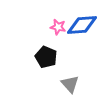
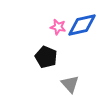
blue diamond: rotated 8 degrees counterclockwise
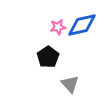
pink star: rotated 21 degrees counterclockwise
black pentagon: moved 2 px right; rotated 15 degrees clockwise
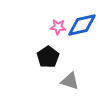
pink star: rotated 14 degrees clockwise
gray triangle: moved 3 px up; rotated 30 degrees counterclockwise
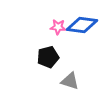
blue diamond: rotated 20 degrees clockwise
black pentagon: rotated 20 degrees clockwise
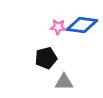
black pentagon: moved 2 px left, 1 px down
gray triangle: moved 6 px left, 1 px down; rotated 18 degrees counterclockwise
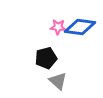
blue diamond: moved 2 px left, 2 px down
gray triangle: moved 6 px left, 1 px up; rotated 42 degrees clockwise
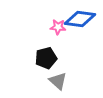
blue diamond: moved 8 px up
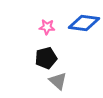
blue diamond: moved 4 px right, 4 px down
pink star: moved 11 px left
